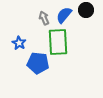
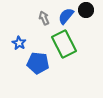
blue semicircle: moved 2 px right, 1 px down
green rectangle: moved 6 px right, 2 px down; rotated 24 degrees counterclockwise
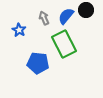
blue star: moved 13 px up
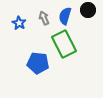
black circle: moved 2 px right
blue semicircle: moved 1 px left; rotated 24 degrees counterclockwise
blue star: moved 7 px up
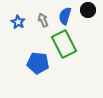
gray arrow: moved 1 px left, 2 px down
blue star: moved 1 px left, 1 px up
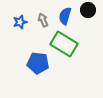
blue star: moved 2 px right; rotated 24 degrees clockwise
green rectangle: rotated 32 degrees counterclockwise
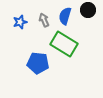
gray arrow: moved 1 px right
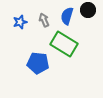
blue semicircle: moved 2 px right
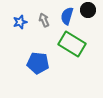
green rectangle: moved 8 px right
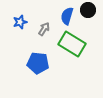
gray arrow: moved 9 px down; rotated 56 degrees clockwise
